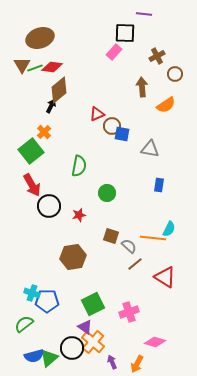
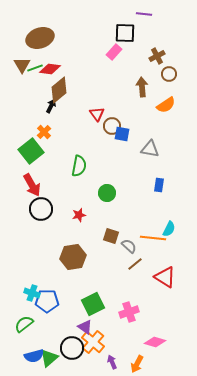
red diamond at (52, 67): moved 2 px left, 2 px down
brown circle at (175, 74): moved 6 px left
red triangle at (97, 114): rotated 42 degrees counterclockwise
black circle at (49, 206): moved 8 px left, 3 px down
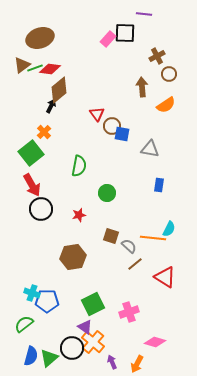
pink rectangle at (114, 52): moved 6 px left, 13 px up
brown triangle at (22, 65): rotated 24 degrees clockwise
green square at (31, 151): moved 2 px down
blue semicircle at (34, 356): moved 3 px left; rotated 60 degrees counterclockwise
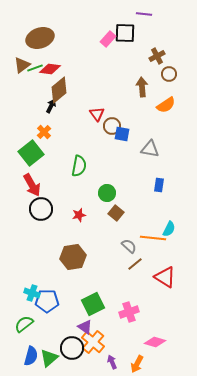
brown square at (111, 236): moved 5 px right, 23 px up; rotated 21 degrees clockwise
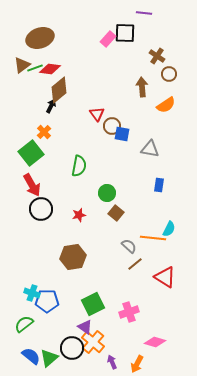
purple line at (144, 14): moved 1 px up
brown cross at (157, 56): rotated 28 degrees counterclockwise
blue semicircle at (31, 356): rotated 66 degrees counterclockwise
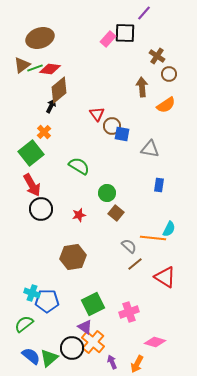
purple line at (144, 13): rotated 56 degrees counterclockwise
green semicircle at (79, 166): rotated 70 degrees counterclockwise
